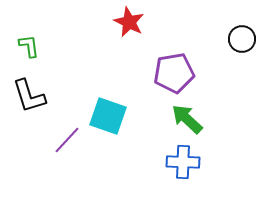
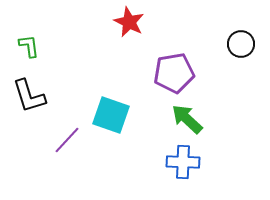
black circle: moved 1 px left, 5 px down
cyan square: moved 3 px right, 1 px up
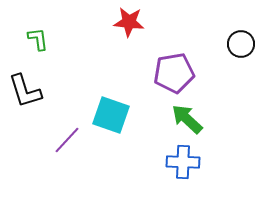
red star: rotated 20 degrees counterclockwise
green L-shape: moved 9 px right, 7 px up
black L-shape: moved 4 px left, 5 px up
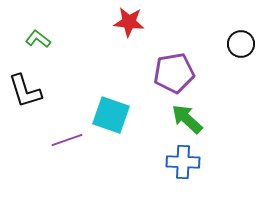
green L-shape: rotated 45 degrees counterclockwise
purple line: rotated 28 degrees clockwise
